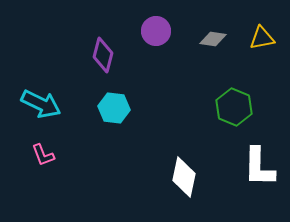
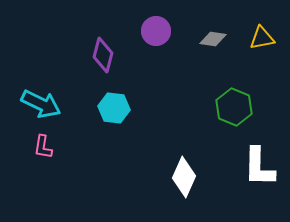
pink L-shape: moved 8 px up; rotated 30 degrees clockwise
white diamond: rotated 12 degrees clockwise
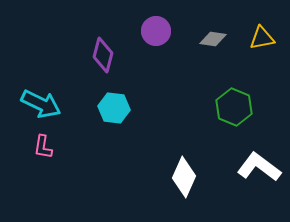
white L-shape: rotated 126 degrees clockwise
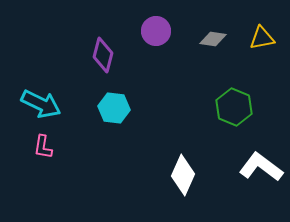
white L-shape: moved 2 px right
white diamond: moved 1 px left, 2 px up
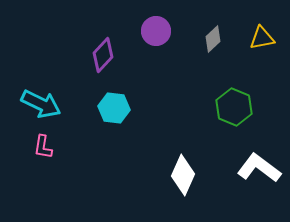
gray diamond: rotated 52 degrees counterclockwise
purple diamond: rotated 28 degrees clockwise
white L-shape: moved 2 px left, 1 px down
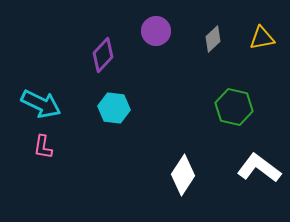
green hexagon: rotated 9 degrees counterclockwise
white diamond: rotated 9 degrees clockwise
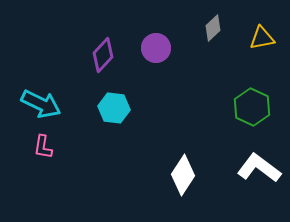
purple circle: moved 17 px down
gray diamond: moved 11 px up
green hexagon: moved 18 px right; rotated 12 degrees clockwise
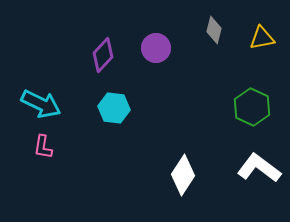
gray diamond: moved 1 px right, 2 px down; rotated 32 degrees counterclockwise
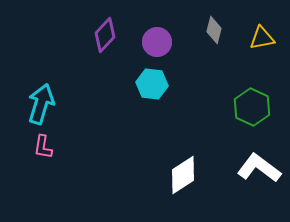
purple circle: moved 1 px right, 6 px up
purple diamond: moved 2 px right, 20 px up
cyan arrow: rotated 99 degrees counterclockwise
cyan hexagon: moved 38 px right, 24 px up
white diamond: rotated 24 degrees clockwise
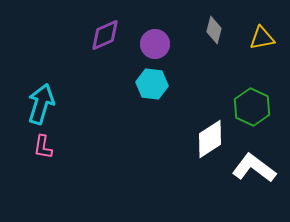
purple diamond: rotated 24 degrees clockwise
purple circle: moved 2 px left, 2 px down
white L-shape: moved 5 px left
white diamond: moved 27 px right, 36 px up
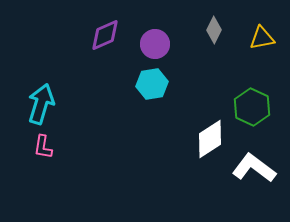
gray diamond: rotated 12 degrees clockwise
cyan hexagon: rotated 16 degrees counterclockwise
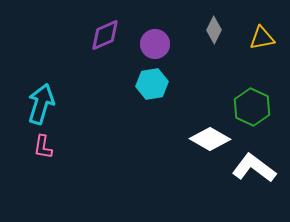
white diamond: rotated 63 degrees clockwise
